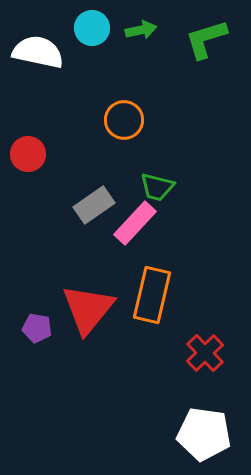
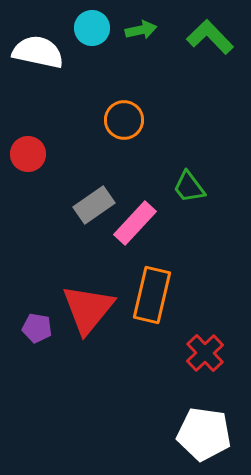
green L-shape: moved 4 px right, 2 px up; rotated 63 degrees clockwise
green trapezoid: moved 32 px right; rotated 39 degrees clockwise
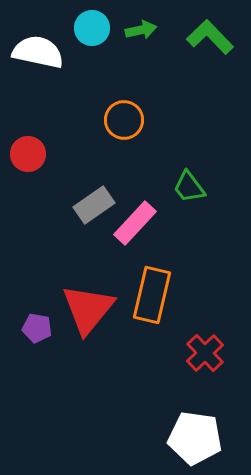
white pentagon: moved 9 px left, 4 px down
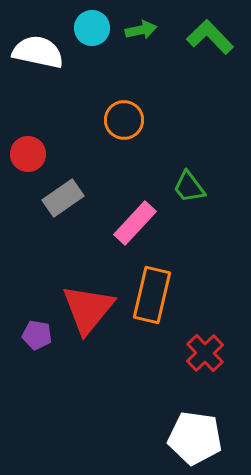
gray rectangle: moved 31 px left, 7 px up
purple pentagon: moved 7 px down
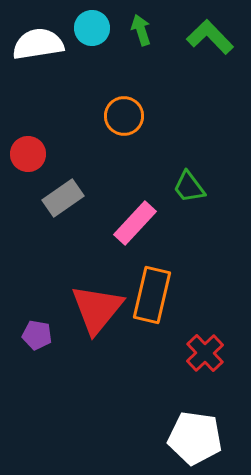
green arrow: rotated 96 degrees counterclockwise
white semicircle: moved 8 px up; rotated 21 degrees counterclockwise
orange circle: moved 4 px up
red triangle: moved 9 px right
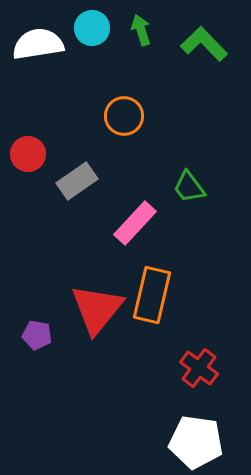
green L-shape: moved 6 px left, 7 px down
gray rectangle: moved 14 px right, 17 px up
red cross: moved 6 px left, 15 px down; rotated 9 degrees counterclockwise
white pentagon: moved 1 px right, 4 px down
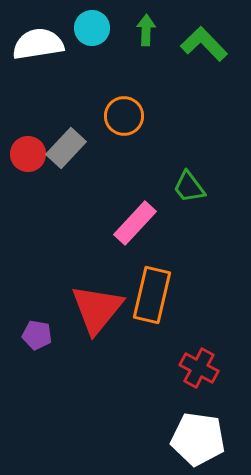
green arrow: moved 5 px right; rotated 20 degrees clockwise
gray rectangle: moved 11 px left, 33 px up; rotated 12 degrees counterclockwise
red cross: rotated 9 degrees counterclockwise
white pentagon: moved 2 px right, 3 px up
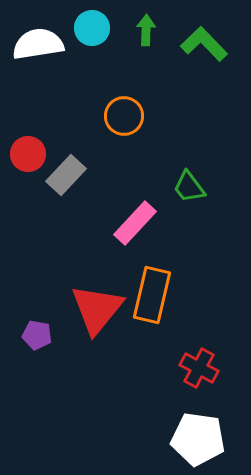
gray rectangle: moved 27 px down
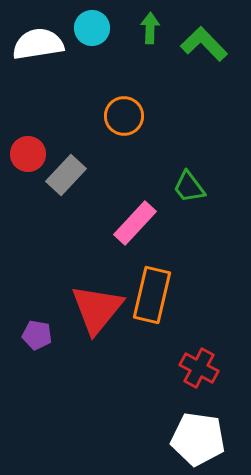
green arrow: moved 4 px right, 2 px up
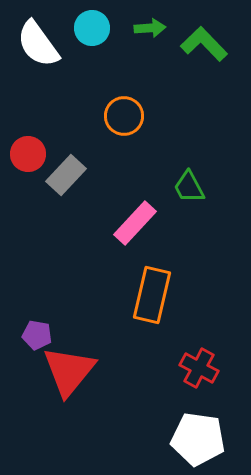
green arrow: rotated 84 degrees clockwise
white semicircle: rotated 117 degrees counterclockwise
green trapezoid: rotated 9 degrees clockwise
red triangle: moved 28 px left, 62 px down
